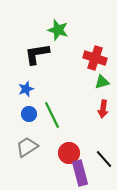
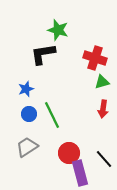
black L-shape: moved 6 px right
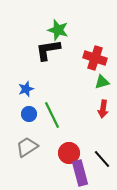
black L-shape: moved 5 px right, 4 px up
black line: moved 2 px left
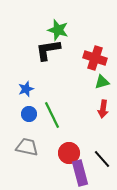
gray trapezoid: rotated 45 degrees clockwise
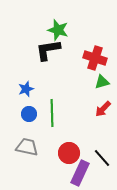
red arrow: rotated 36 degrees clockwise
green line: moved 2 px up; rotated 24 degrees clockwise
black line: moved 1 px up
purple rectangle: rotated 40 degrees clockwise
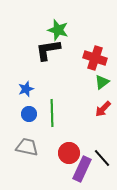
green triangle: rotated 21 degrees counterclockwise
purple rectangle: moved 2 px right, 4 px up
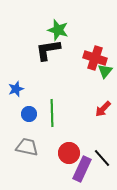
green triangle: moved 3 px right, 11 px up; rotated 14 degrees counterclockwise
blue star: moved 10 px left
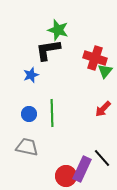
blue star: moved 15 px right, 14 px up
red circle: moved 3 px left, 23 px down
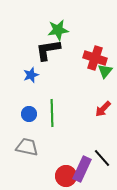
green star: rotated 25 degrees counterclockwise
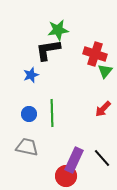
red cross: moved 4 px up
purple rectangle: moved 8 px left, 9 px up
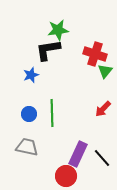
purple rectangle: moved 4 px right, 6 px up
